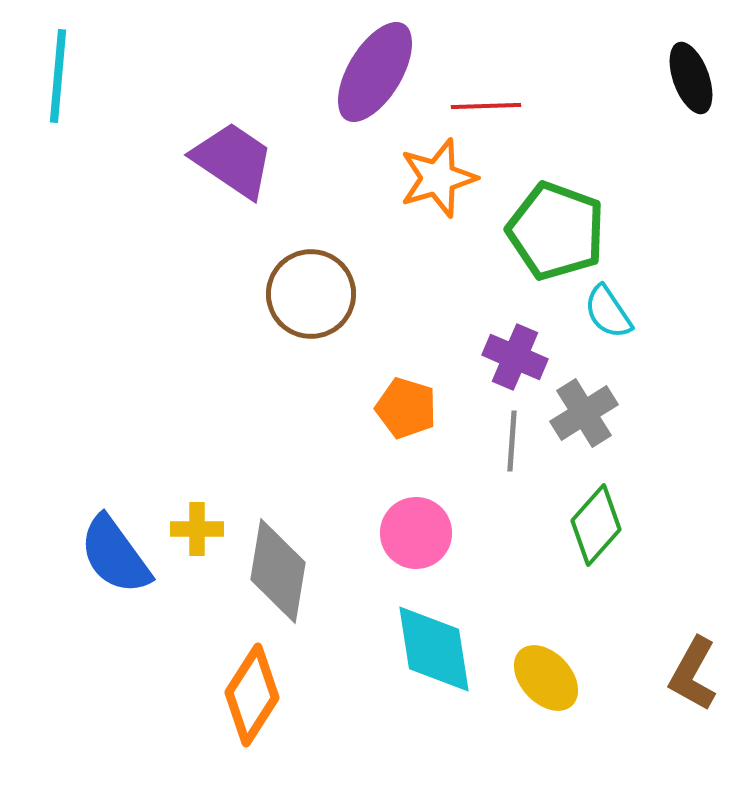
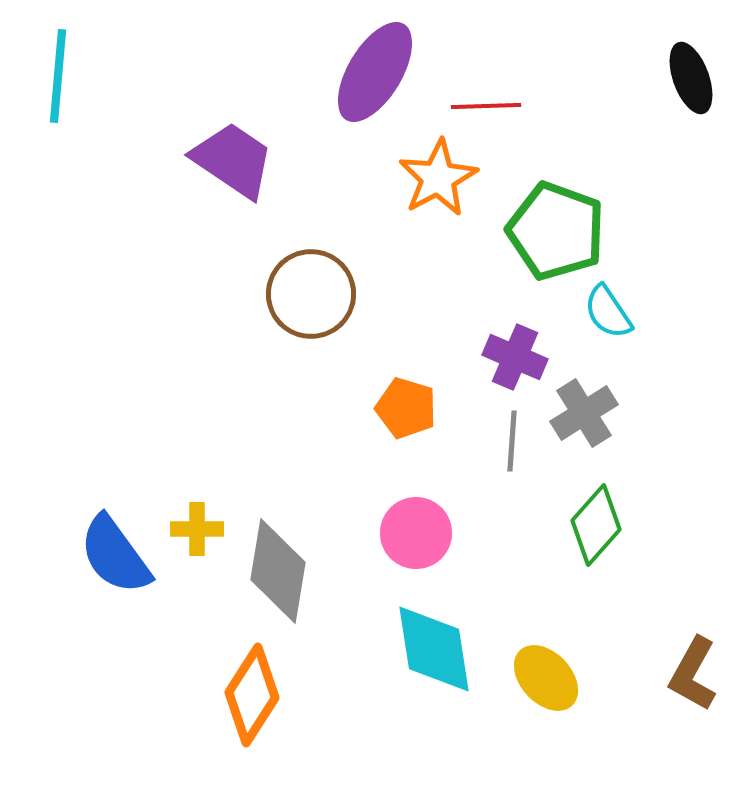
orange star: rotated 12 degrees counterclockwise
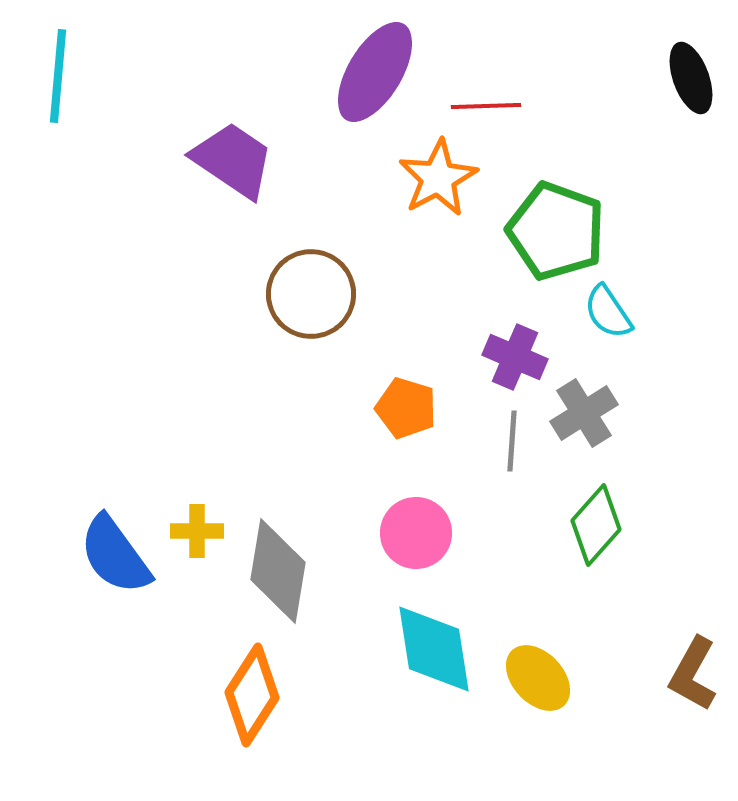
yellow cross: moved 2 px down
yellow ellipse: moved 8 px left
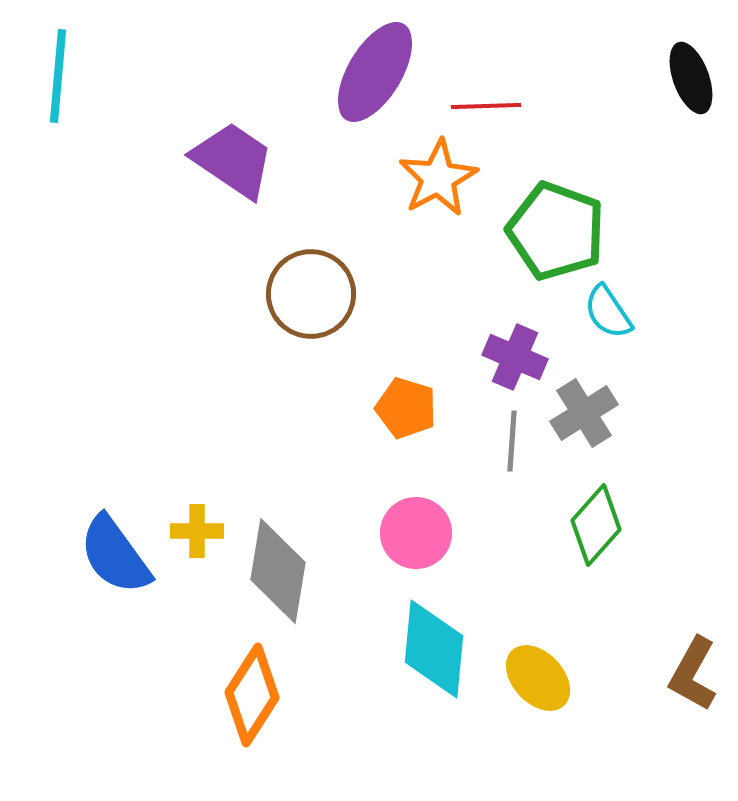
cyan diamond: rotated 14 degrees clockwise
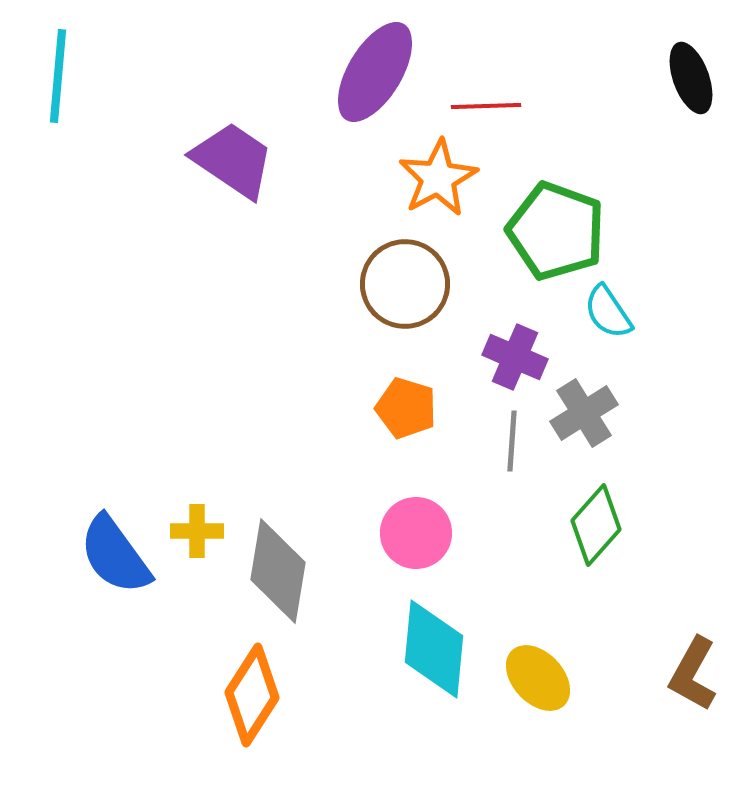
brown circle: moved 94 px right, 10 px up
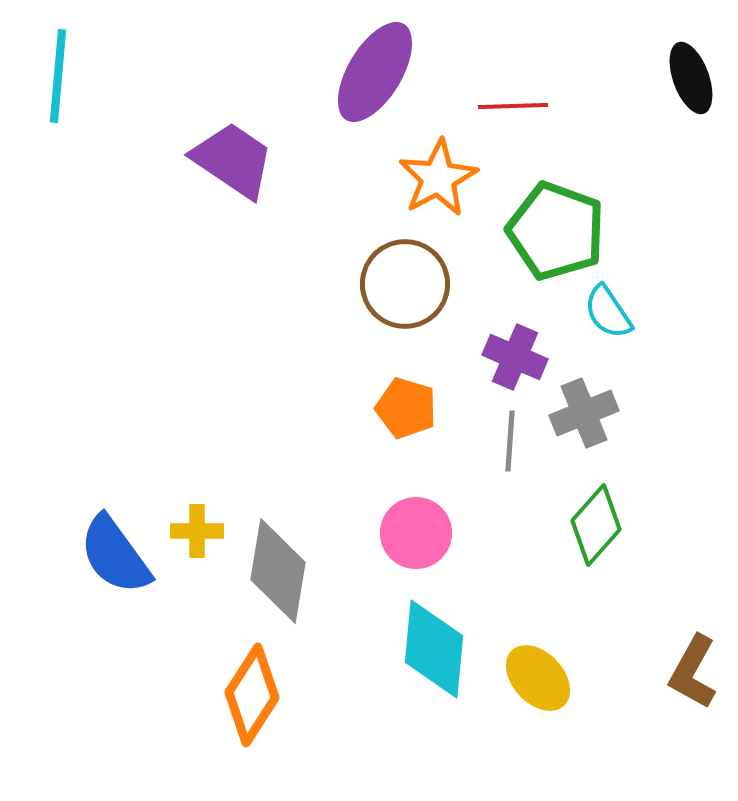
red line: moved 27 px right
gray cross: rotated 10 degrees clockwise
gray line: moved 2 px left
brown L-shape: moved 2 px up
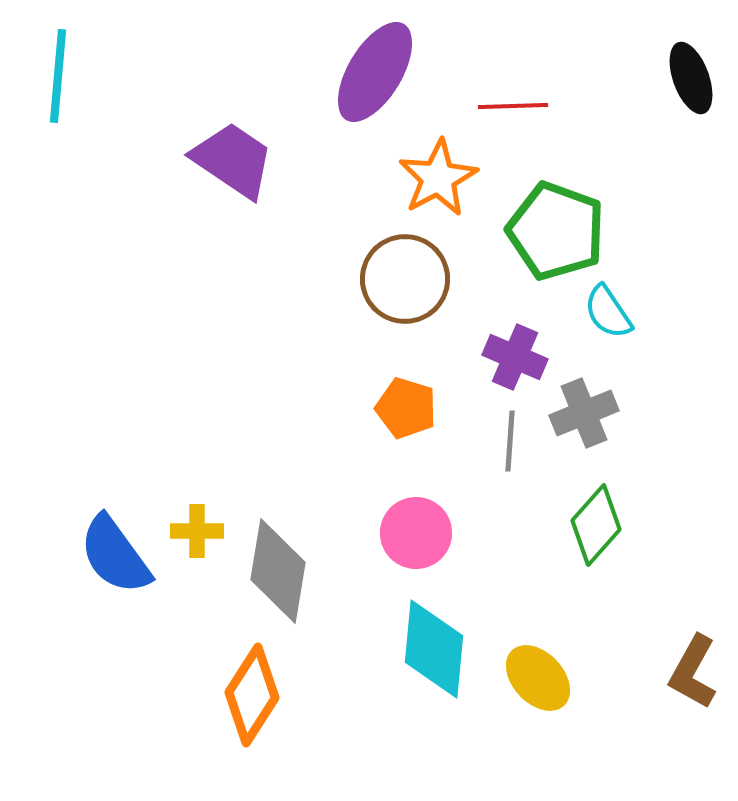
brown circle: moved 5 px up
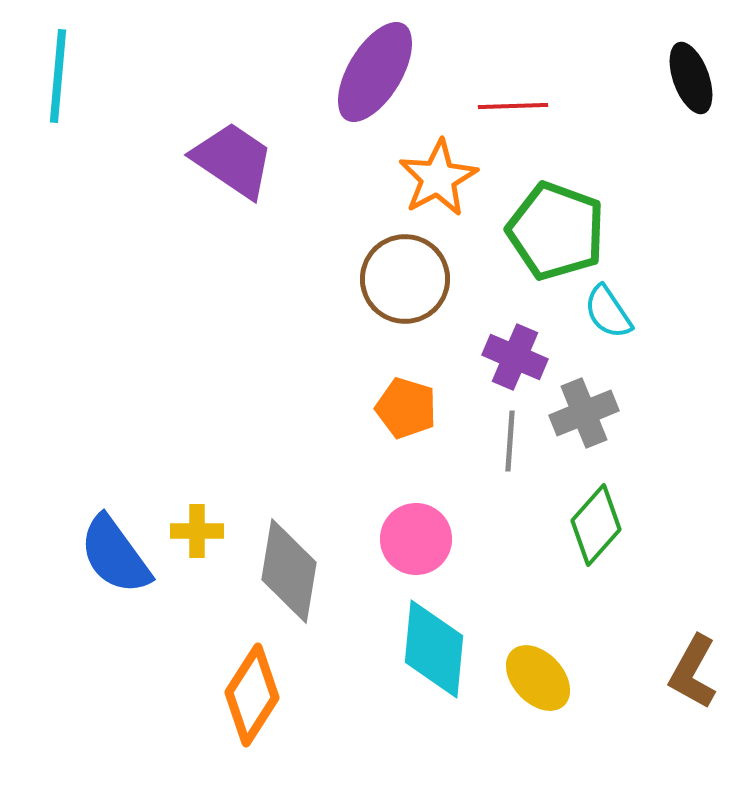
pink circle: moved 6 px down
gray diamond: moved 11 px right
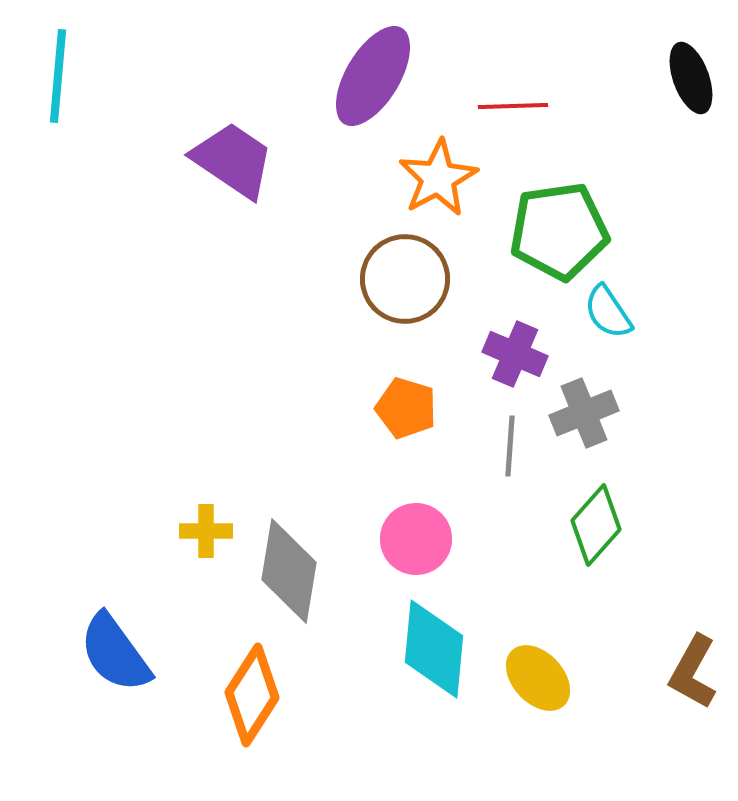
purple ellipse: moved 2 px left, 4 px down
green pentagon: moved 3 px right; rotated 28 degrees counterclockwise
purple cross: moved 3 px up
gray line: moved 5 px down
yellow cross: moved 9 px right
blue semicircle: moved 98 px down
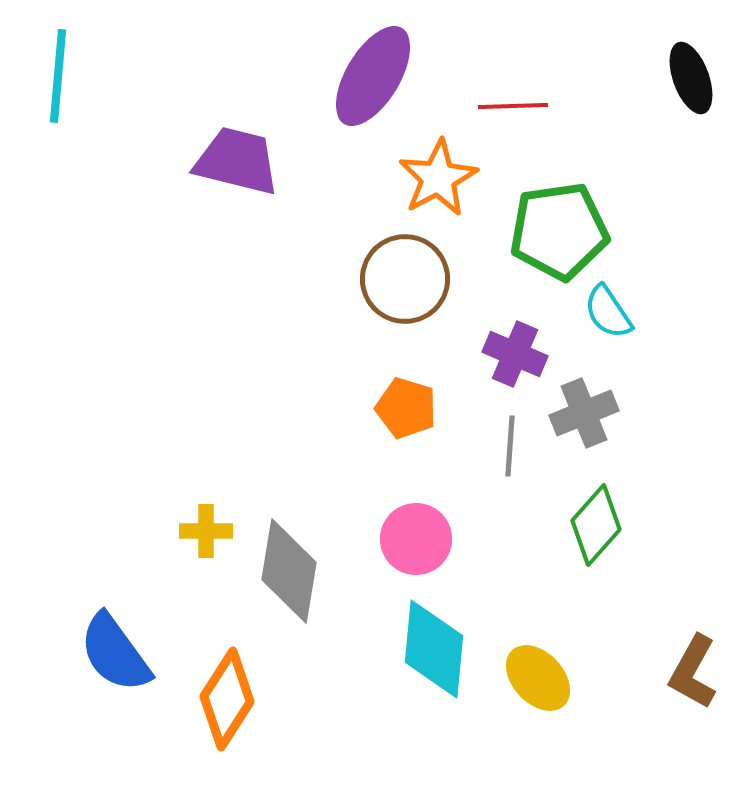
purple trapezoid: moved 4 px right, 1 px down; rotated 20 degrees counterclockwise
orange diamond: moved 25 px left, 4 px down
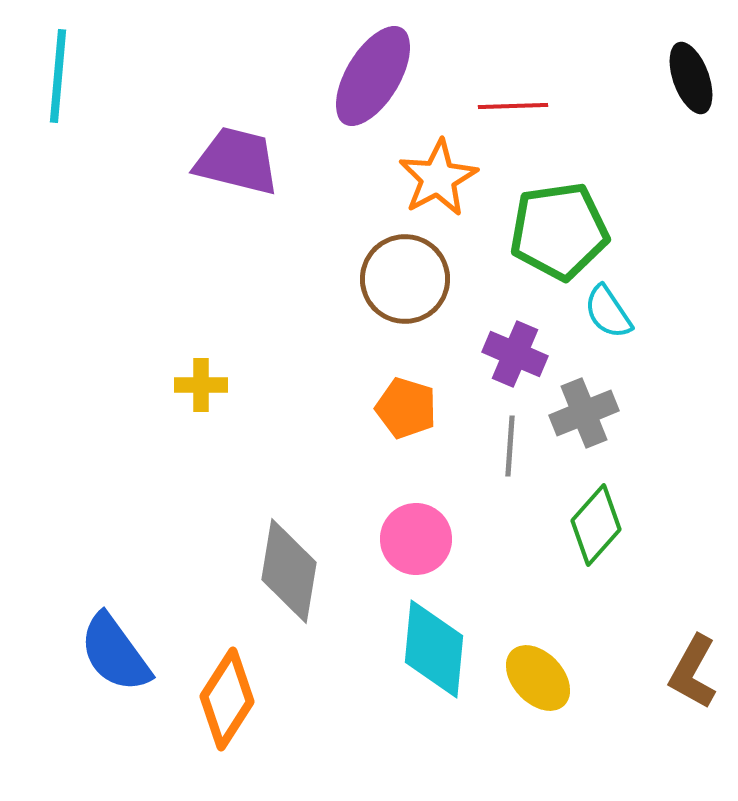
yellow cross: moved 5 px left, 146 px up
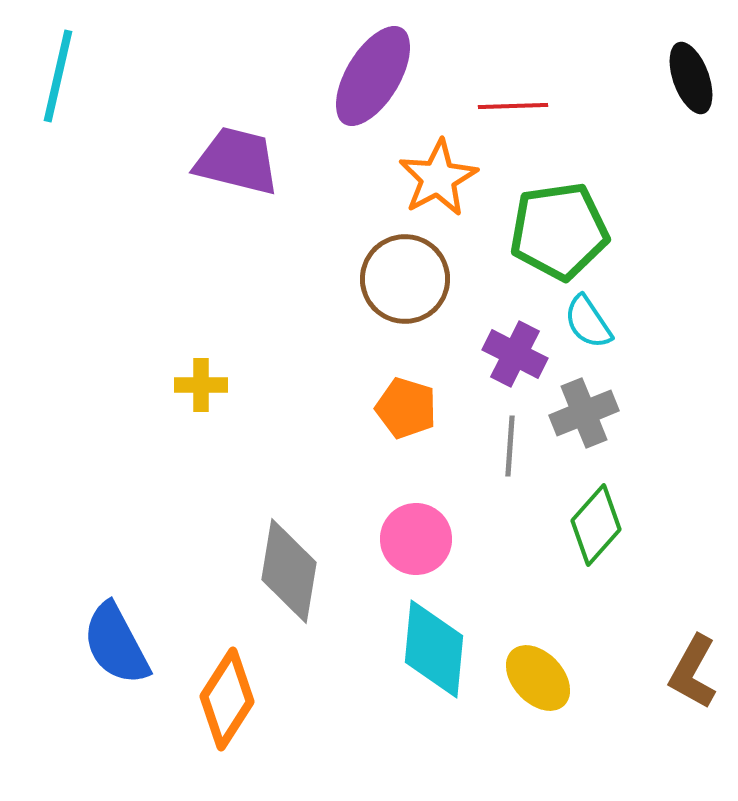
cyan line: rotated 8 degrees clockwise
cyan semicircle: moved 20 px left, 10 px down
purple cross: rotated 4 degrees clockwise
blue semicircle: moved 1 px right, 9 px up; rotated 8 degrees clockwise
